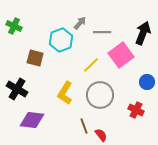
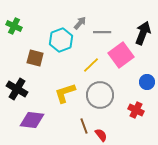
yellow L-shape: rotated 40 degrees clockwise
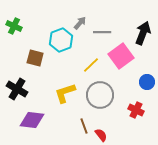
pink square: moved 1 px down
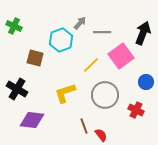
blue circle: moved 1 px left
gray circle: moved 5 px right
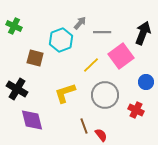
purple diamond: rotated 70 degrees clockwise
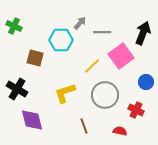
cyan hexagon: rotated 20 degrees clockwise
yellow line: moved 1 px right, 1 px down
red semicircle: moved 19 px right, 4 px up; rotated 40 degrees counterclockwise
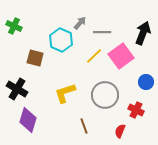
cyan hexagon: rotated 25 degrees clockwise
yellow line: moved 2 px right, 10 px up
purple diamond: moved 4 px left; rotated 30 degrees clockwise
red semicircle: rotated 80 degrees counterclockwise
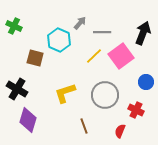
cyan hexagon: moved 2 px left
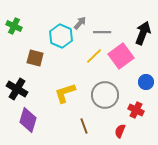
cyan hexagon: moved 2 px right, 4 px up
